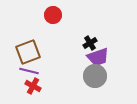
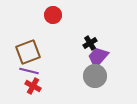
purple trapezoid: rotated 150 degrees clockwise
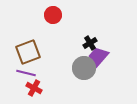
purple line: moved 3 px left, 2 px down
gray circle: moved 11 px left, 8 px up
red cross: moved 1 px right, 2 px down
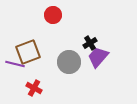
gray circle: moved 15 px left, 6 px up
purple line: moved 11 px left, 9 px up
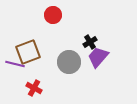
black cross: moved 1 px up
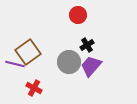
red circle: moved 25 px right
black cross: moved 3 px left, 3 px down
brown square: rotated 15 degrees counterclockwise
purple trapezoid: moved 7 px left, 9 px down
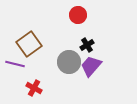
brown square: moved 1 px right, 8 px up
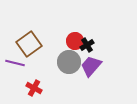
red circle: moved 3 px left, 26 px down
purple line: moved 1 px up
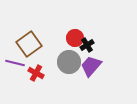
red circle: moved 3 px up
red cross: moved 2 px right, 15 px up
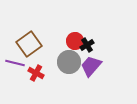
red circle: moved 3 px down
